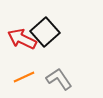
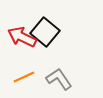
black square: rotated 8 degrees counterclockwise
red arrow: moved 2 px up
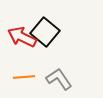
orange line: rotated 20 degrees clockwise
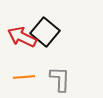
gray L-shape: moved 1 px right; rotated 36 degrees clockwise
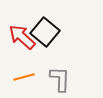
red arrow: rotated 16 degrees clockwise
orange line: rotated 10 degrees counterclockwise
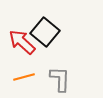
red arrow: moved 5 px down
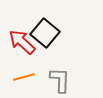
black square: moved 1 px down
gray L-shape: moved 1 px down
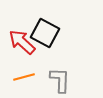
black square: rotated 12 degrees counterclockwise
